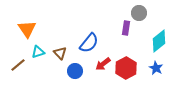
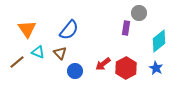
blue semicircle: moved 20 px left, 13 px up
cyan triangle: rotated 40 degrees clockwise
brown line: moved 1 px left, 3 px up
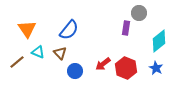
red hexagon: rotated 10 degrees counterclockwise
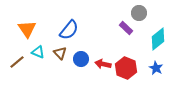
purple rectangle: rotated 56 degrees counterclockwise
cyan diamond: moved 1 px left, 2 px up
red arrow: rotated 49 degrees clockwise
blue circle: moved 6 px right, 12 px up
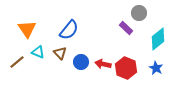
blue circle: moved 3 px down
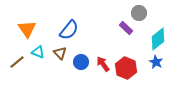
red arrow: rotated 42 degrees clockwise
blue star: moved 6 px up
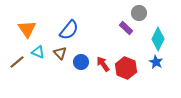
cyan diamond: rotated 25 degrees counterclockwise
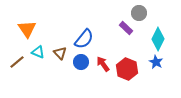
blue semicircle: moved 15 px right, 9 px down
red hexagon: moved 1 px right, 1 px down
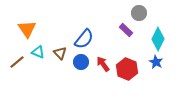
purple rectangle: moved 2 px down
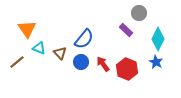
cyan triangle: moved 1 px right, 4 px up
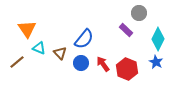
blue circle: moved 1 px down
